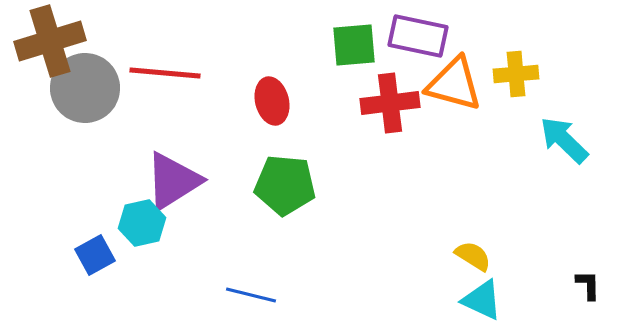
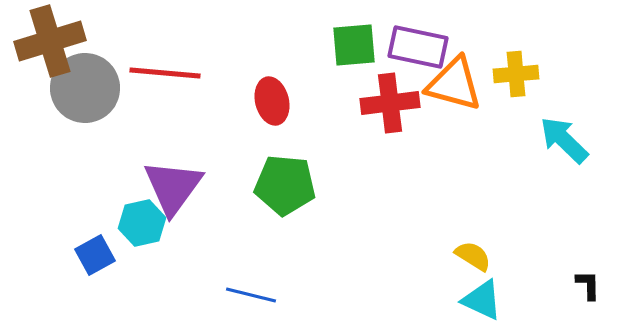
purple rectangle: moved 11 px down
purple triangle: moved 6 px down; rotated 22 degrees counterclockwise
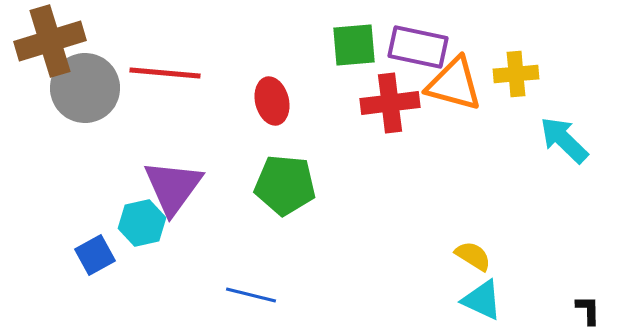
black L-shape: moved 25 px down
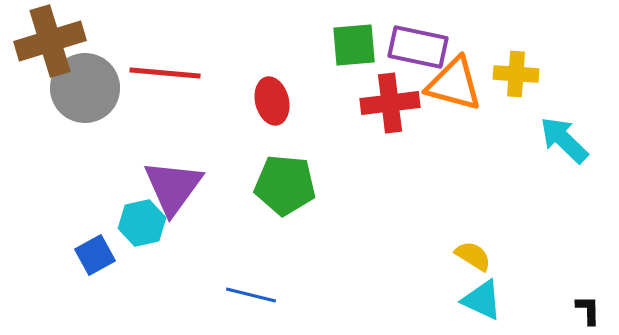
yellow cross: rotated 9 degrees clockwise
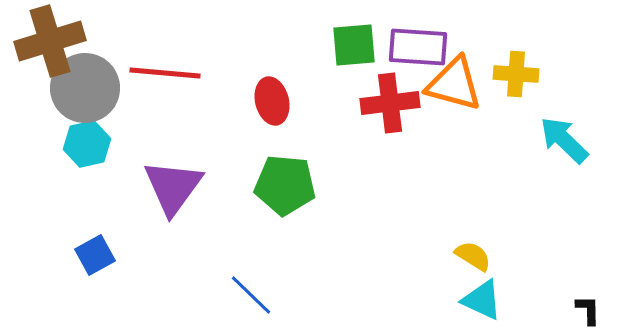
purple rectangle: rotated 8 degrees counterclockwise
cyan hexagon: moved 55 px left, 79 px up
blue line: rotated 30 degrees clockwise
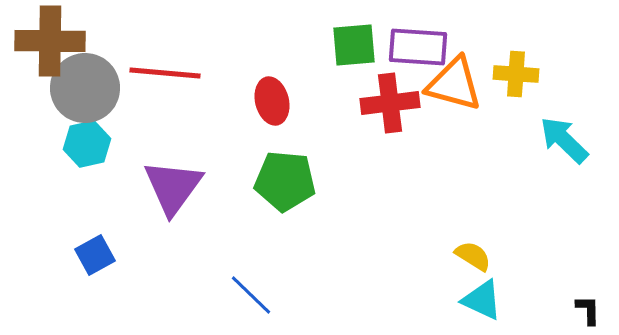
brown cross: rotated 18 degrees clockwise
green pentagon: moved 4 px up
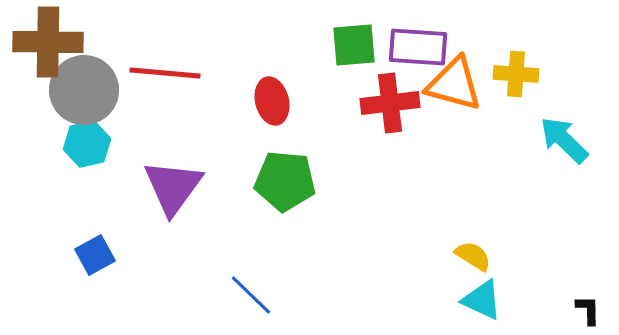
brown cross: moved 2 px left, 1 px down
gray circle: moved 1 px left, 2 px down
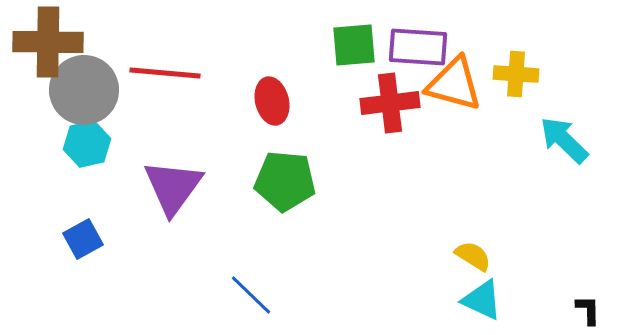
blue square: moved 12 px left, 16 px up
